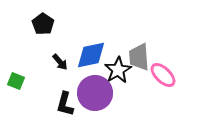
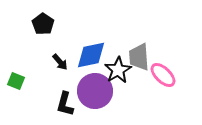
purple circle: moved 2 px up
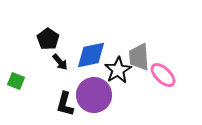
black pentagon: moved 5 px right, 15 px down
purple circle: moved 1 px left, 4 px down
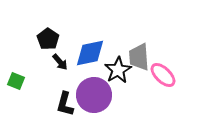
blue diamond: moved 1 px left, 2 px up
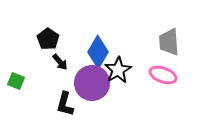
blue diamond: moved 8 px right, 1 px up; rotated 48 degrees counterclockwise
gray trapezoid: moved 30 px right, 15 px up
pink ellipse: rotated 24 degrees counterclockwise
purple circle: moved 2 px left, 12 px up
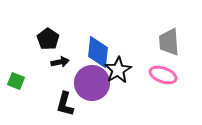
blue diamond: rotated 24 degrees counterclockwise
black arrow: rotated 60 degrees counterclockwise
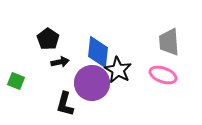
black star: rotated 12 degrees counterclockwise
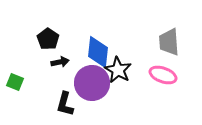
green square: moved 1 px left, 1 px down
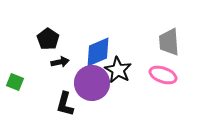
blue diamond: rotated 60 degrees clockwise
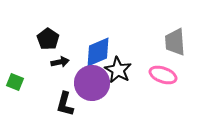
gray trapezoid: moved 6 px right
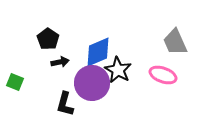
gray trapezoid: rotated 20 degrees counterclockwise
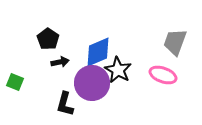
gray trapezoid: rotated 44 degrees clockwise
